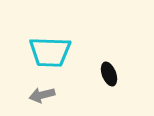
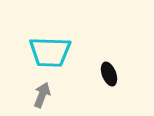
gray arrow: rotated 125 degrees clockwise
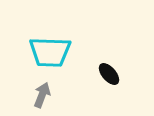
black ellipse: rotated 20 degrees counterclockwise
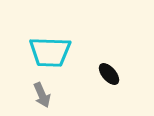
gray arrow: rotated 135 degrees clockwise
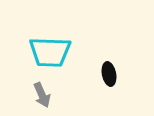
black ellipse: rotated 30 degrees clockwise
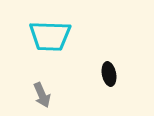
cyan trapezoid: moved 16 px up
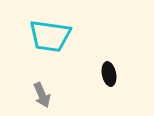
cyan trapezoid: rotated 6 degrees clockwise
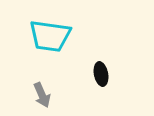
black ellipse: moved 8 px left
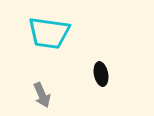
cyan trapezoid: moved 1 px left, 3 px up
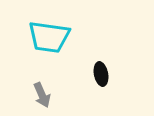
cyan trapezoid: moved 4 px down
